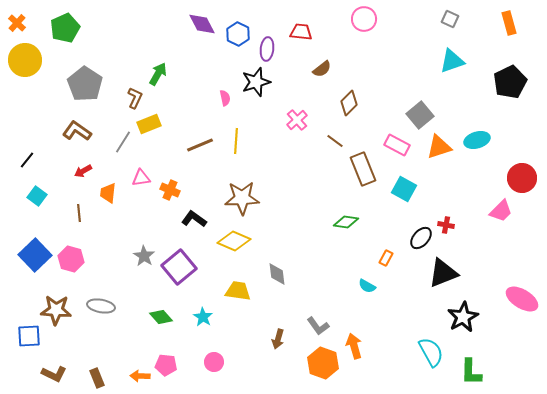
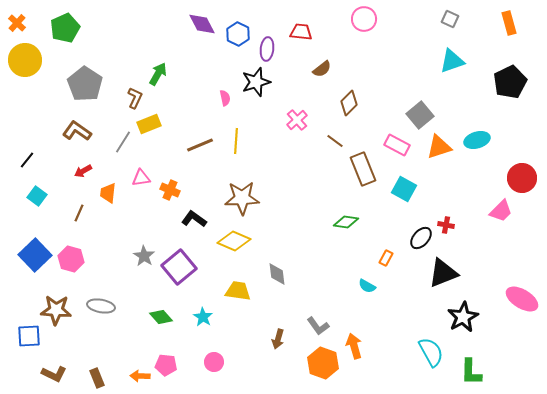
brown line at (79, 213): rotated 30 degrees clockwise
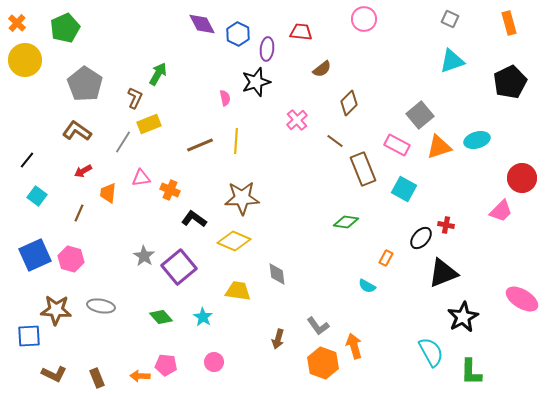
blue square at (35, 255): rotated 20 degrees clockwise
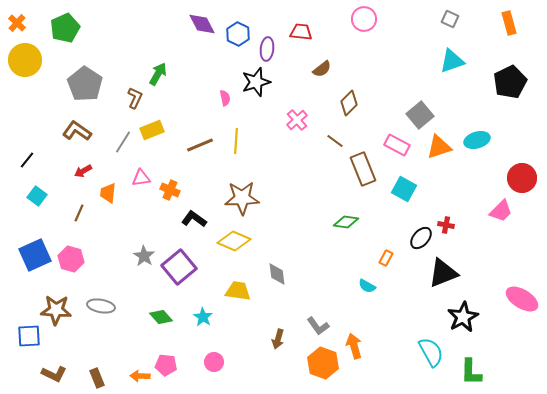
yellow rectangle at (149, 124): moved 3 px right, 6 px down
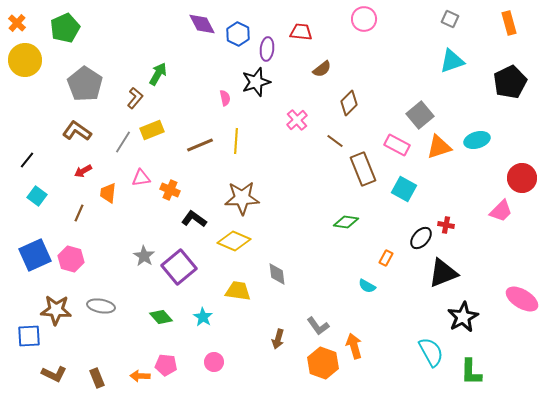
brown L-shape at (135, 98): rotated 15 degrees clockwise
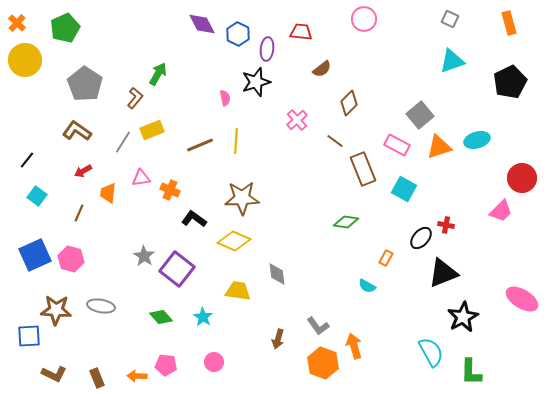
purple square at (179, 267): moved 2 px left, 2 px down; rotated 12 degrees counterclockwise
orange arrow at (140, 376): moved 3 px left
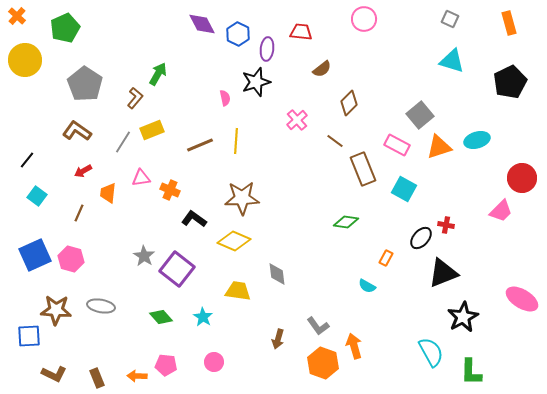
orange cross at (17, 23): moved 7 px up
cyan triangle at (452, 61): rotated 36 degrees clockwise
